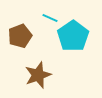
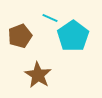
brown star: rotated 20 degrees counterclockwise
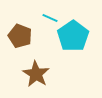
brown pentagon: rotated 30 degrees counterclockwise
brown star: moved 2 px left, 1 px up
